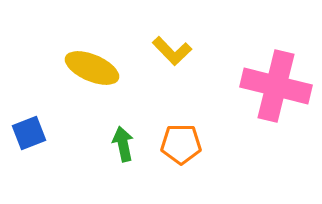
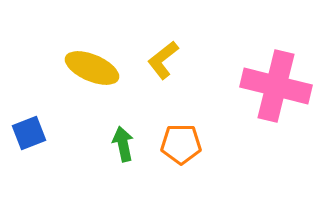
yellow L-shape: moved 9 px left, 9 px down; rotated 96 degrees clockwise
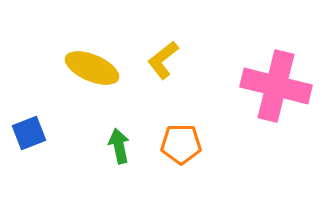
green arrow: moved 4 px left, 2 px down
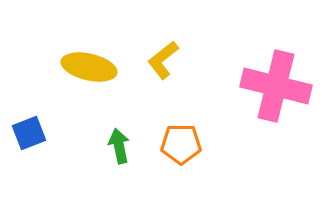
yellow ellipse: moved 3 px left, 1 px up; rotated 10 degrees counterclockwise
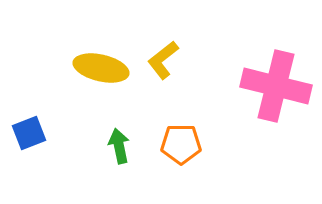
yellow ellipse: moved 12 px right, 1 px down
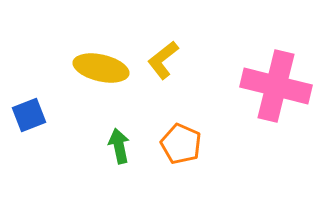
blue square: moved 18 px up
orange pentagon: rotated 24 degrees clockwise
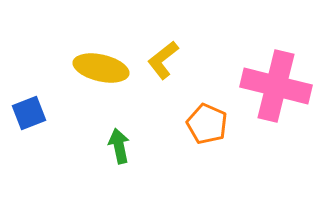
blue square: moved 2 px up
orange pentagon: moved 26 px right, 20 px up
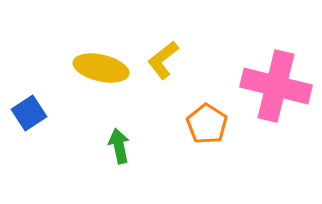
blue square: rotated 12 degrees counterclockwise
orange pentagon: rotated 9 degrees clockwise
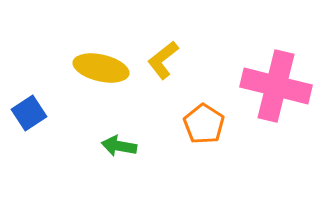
orange pentagon: moved 3 px left
green arrow: rotated 68 degrees counterclockwise
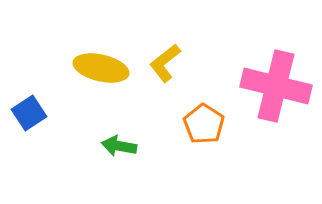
yellow L-shape: moved 2 px right, 3 px down
